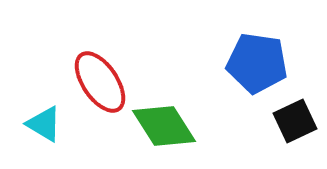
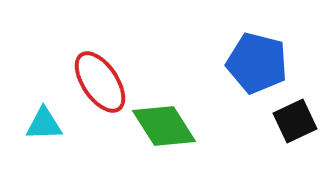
blue pentagon: rotated 6 degrees clockwise
cyan triangle: rotated 33 degrees counterclockwise
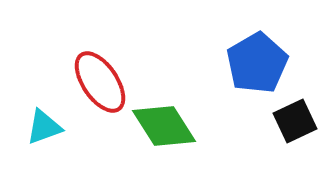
blue pentagon: rotated 28 degrees clockwise
cyan triangle: moved 3 px down; rotated 18 degrees counterclockwise
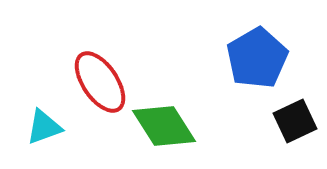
blue pentagon: moved 5 px up
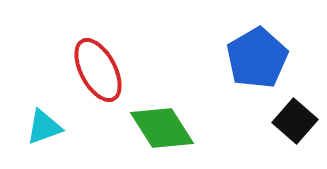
red ellipse: moved 2 px left, 12 px up; rotated 6 degrees clockwise
black square: rotated 24 degrees counterclockwise
green diamond: moved 2 px left, 2 px down
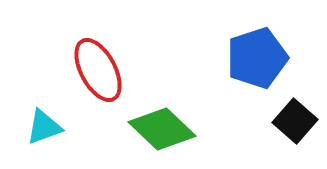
blue pentagon: rotated 12 degrees clockwise
green diamond: moved 1 px down; rotated 14 degrees counterclockwise
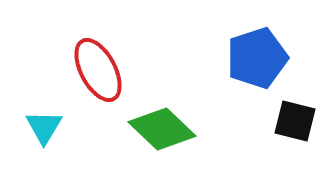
black square: rotated 27 degrees counterclockwise
cyan triangle: rotated 39 degrees counterclockwise
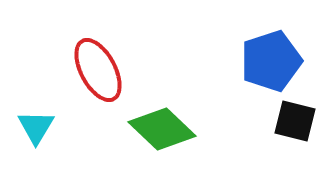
blue pentagon: moved 14 px right, 3 px down
cyan triangle: moved 8 px left
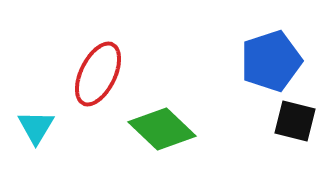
red ellipse: moved 4 px down; rotated 54 degrees clockwise
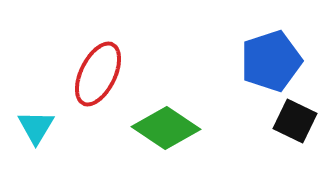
black square: rotated 12 degrees clockwise
green diamond: moved 4 px right, 1 px up; rotated 10 degrees counterclockwise
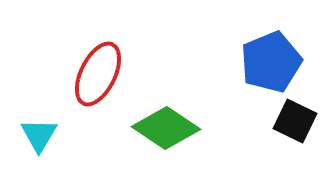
blue pentagon: moved 1 px down; rotated 4 degrees counterclockwise
cyan triangle: moved 3 px right, 8 px down
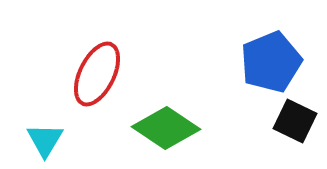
red ellipse: moved 1 px left
cyan triangle: moved 6 px right, 5 px down
